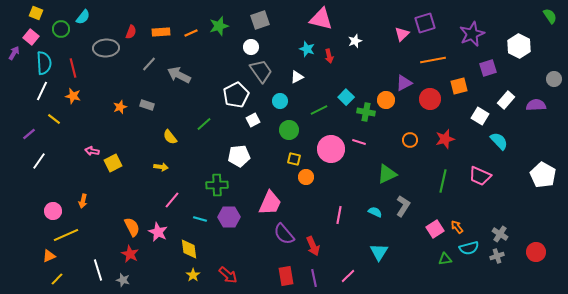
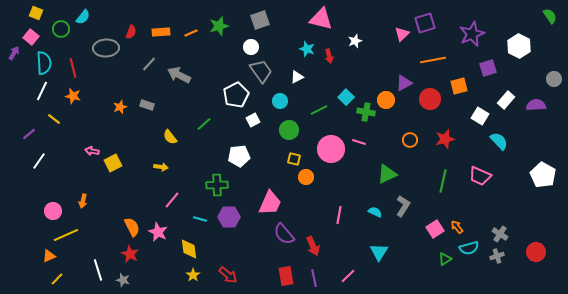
green triangle at (445, 259): rotated 24 degrees counterclockwise
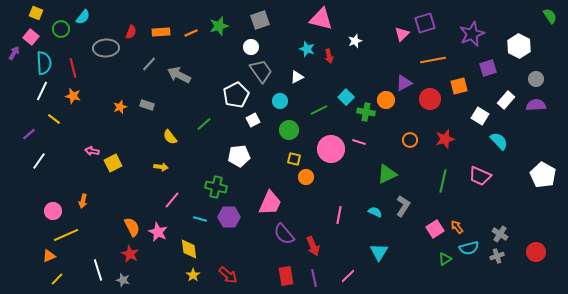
gray circle at (554, 79): moved 18 px left
green cross at (217, 185): moved 1 px left, 2 px down; rotated 15 degrees clockwise
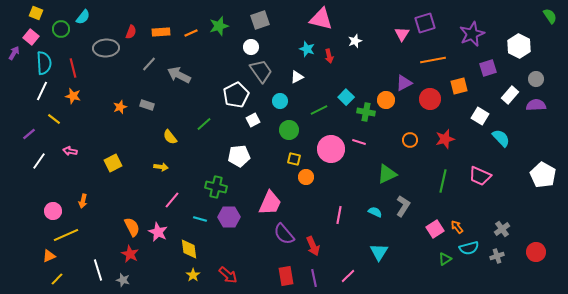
pink triangle at (402, 34): rotated 14 degrees counterclockwise
white rectangle at (506, 100): moved 4 px right, 5 px up
cyan semicircle at (499, 141): moved 2 px right, 3 px up
pink arrow at (92, 151): moved 22 px left
gray cross at (500, 234): moved 2 px right, 5 px up; rotated 21 degrees clockwise
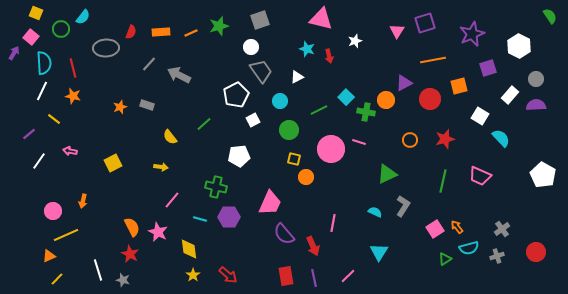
pink triangle at (402, 34): moved 5 px left, 3 px up
pink line at (339, 215): moved 6 px left, 8 px down
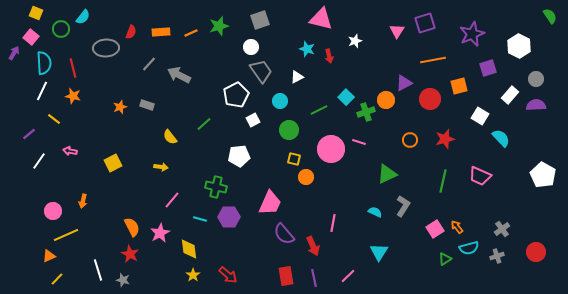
green cross at (366, 112): rotated 30 degrees counterclockwise
pink star at (158, 232): moved 2 px right, 1 px down; rotated 18 degrees clockwise
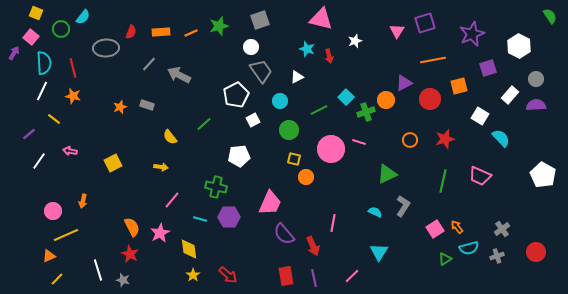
pink line at (348, 276): moved 4 px right
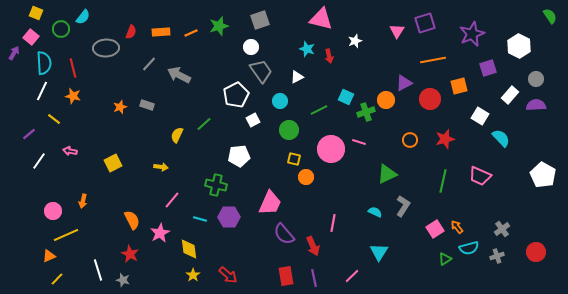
cyan square at (346, 97): rotated 21 degrees counterclockwise
yellow semicircle at (170, 137): moved 7 px right, 2 px up; rotated 63 degrees clockwise
green cross at (216, 187): moved 2 px up
orange semicircle at (132, 227): moved 7 px up
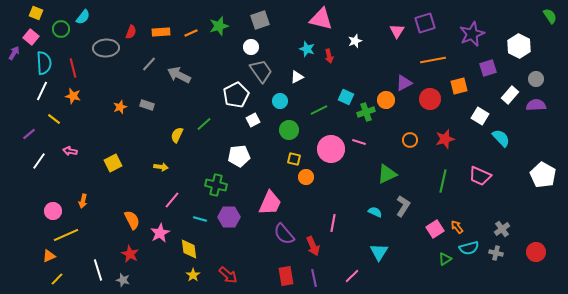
gray cross at (497, 256): moved 1 px left, 3 px up; rotated 32 degrees clockwise
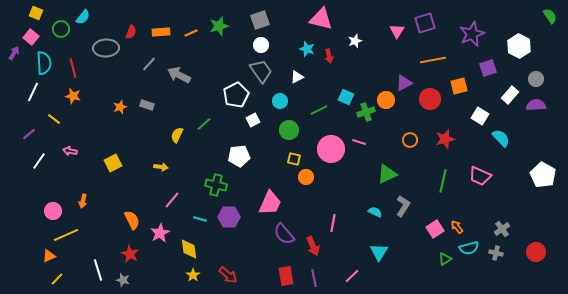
white circle at (251, 47): moved 10 px right, 2 px up
white line at (42, 91): moved 9 px left, 1 px down
